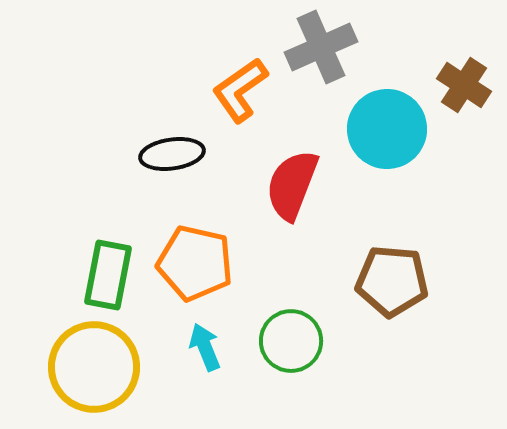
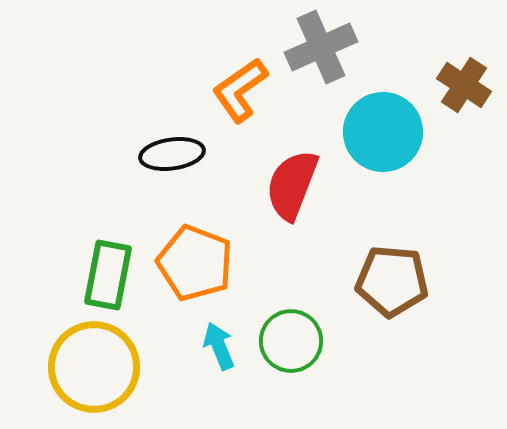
cyan circle: moved 4 px left, 3 px down
orange pentagon: rotated 8 degrees clockwise
cyan arrow: moved 14 px right, 1 px up
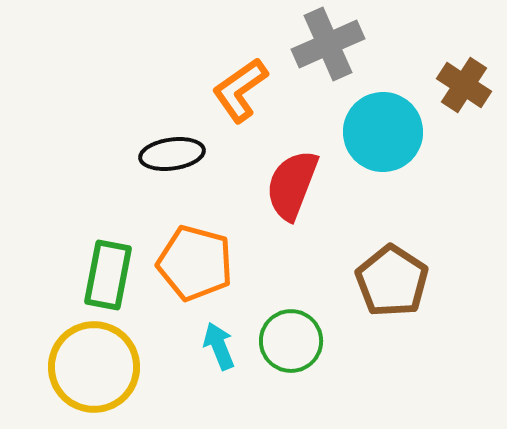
gray cross: moved 7 px right, 3 px up
orange pentagon: rotated 6 degrees counterclockwise
brown pentagon: rotated 28 degrees clockwise
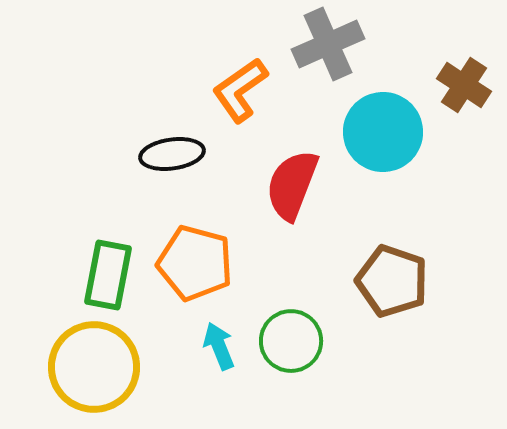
brown pentagon: rotated 14 degrees counterclockwise
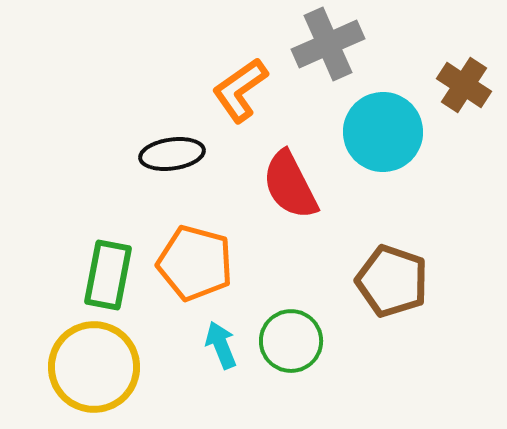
red semicircle: moved 2 px left; rotated 48 degrees counterclockwise
cyan arrow: moved 2 px right, 1 px up
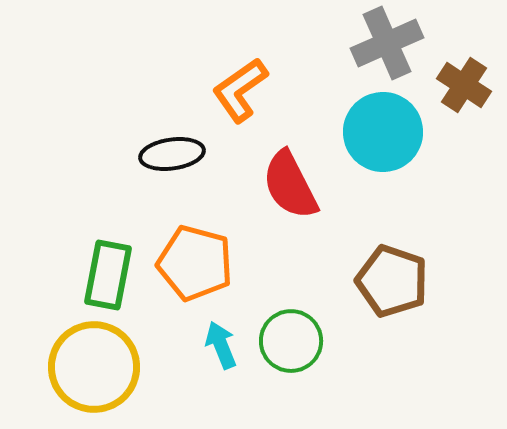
gray cross: moved 59 px right, 1 px up
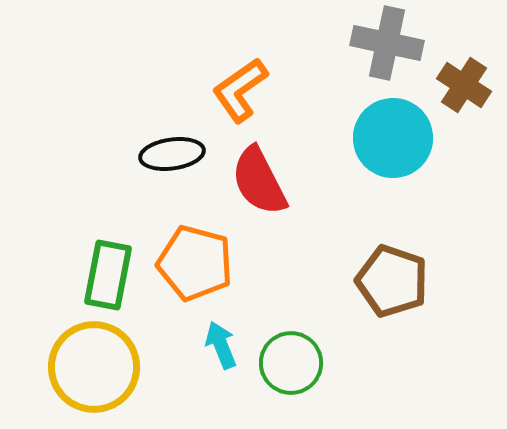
gray cross: rotated 36 degrees clockwise
cyan circle: moved 10 px right, 6 px down
red semicircle: moved 31 px left, 4 px up
green circle: moved 22 px down
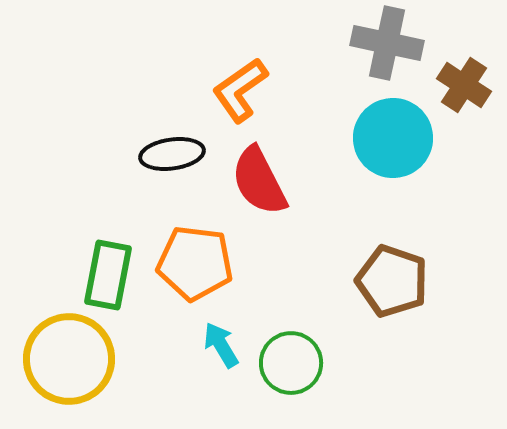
orange pentagon: rotated 8 degrees counterclockwise
cyan arrow: rotated 9 degrees counterclockwise
yellow circle: moved 25 px left, 8 px up
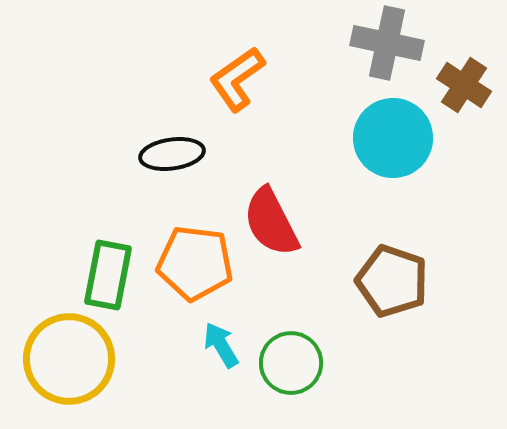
orange L-shape: moved 3 px left, 11 px up
red semicircle: moved 12 px right, 41 px down
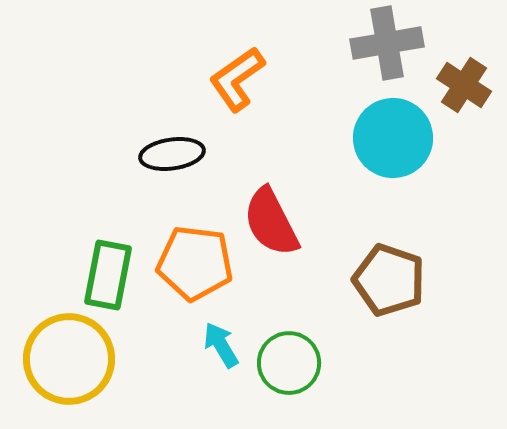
gray cross: rotated 22 degrees counterclockwise
brown pentagon: moved 3 px left, 1 px up
green circle: moved 2 px left
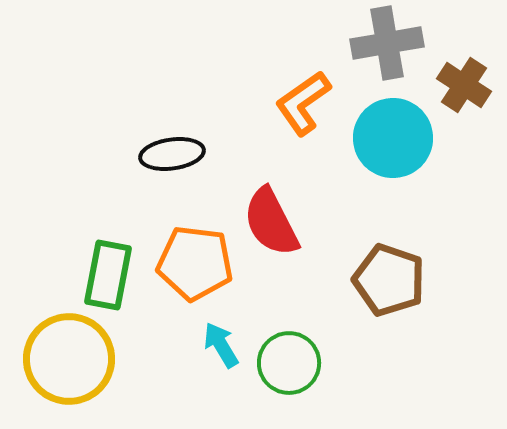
orange L-shape: moved 66 px right, 24 px down
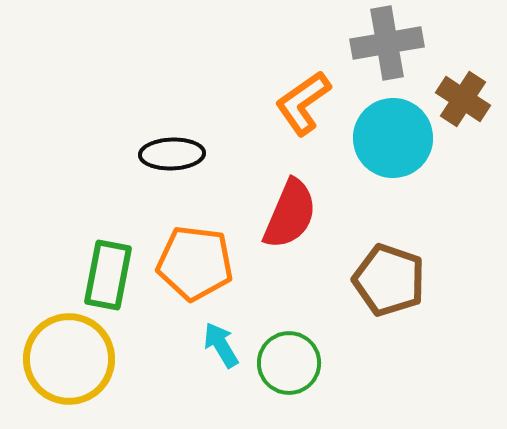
brown cross: moved 1 px left, 14 px down
black ellipse: rotated 6 degrees clockwise
red semicircle: moved 19 px right, 8 px up; rotated 130 degrees counterclockwise
